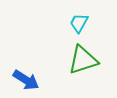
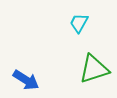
green triangle: moved 11 px right, 9 px down
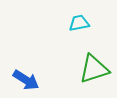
cyan trapezoid: rotated 50 degrees clockwise
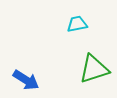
cyan trapezoid: moved 2 px left, 1 px down
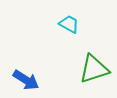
cyan trapezoid: moved 8 px left; rotated 40 degrees clockwise
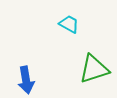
blue arrow: rotated 48 degrees clockwise
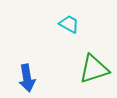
blue arrow: moved 1 px right, 2 px up
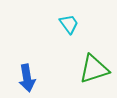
cyan trapezoid: rotated 25 degrees clockwise
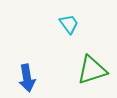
green triangle: moved 2 px left, 1 px down
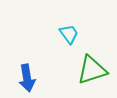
cyan trapezoid: moved 10 px down
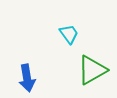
green triangle: rotated 12 degrees counterclockwise
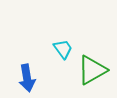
cyan trapezoid: moved 6 px left, 15 px down
